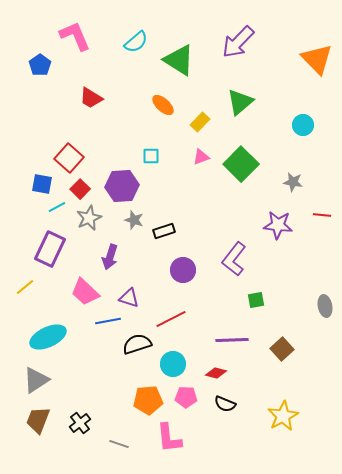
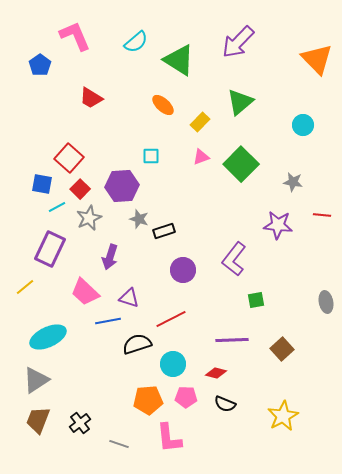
gray star at (134, 220): moved 5 px right, 1 px up
gray ellipse at (325, 306): moved 1 px right, 4 px up
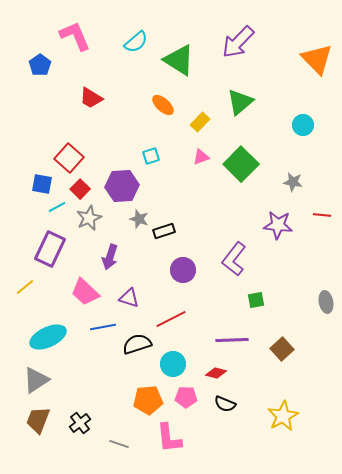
cyan square at (151, 156): rotated 18 degrees counterclockwise
blue line at (108, 321): moved 5 px left, 6 px down
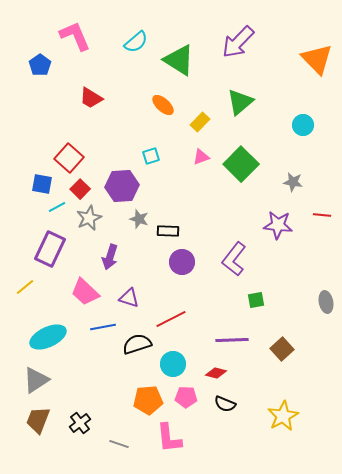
black rectangle at (164, 231): moved 4 px right; rotated 20 degrees clockwise
purple circle at (183, 270): moved 1 px left, 8 px up
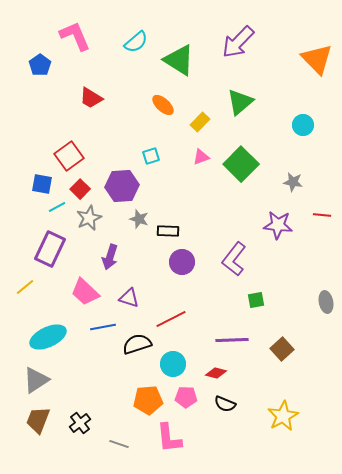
red square at (69, 158): moved 2 px up; rotated 12 degrees clockwise
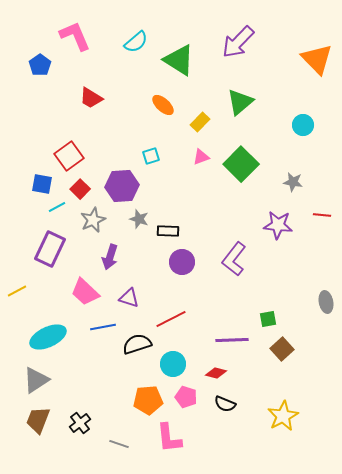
gray star at (89, 218): moved 4 px right, 2 px down
yellow line at (25, 287): moved 8 px left, 4 px down; rotated 12 degrees clockwise
green square at (256, 300): moved 12 px right, 19 px down
pink pentagon at (186, 397): rotated 15 degrees clockwise
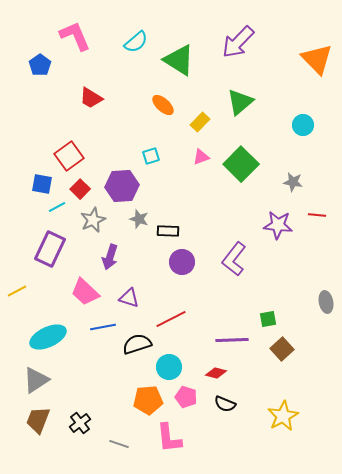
red line at (322, 215): moved 5 px left
cyan circle at (173, 364): moved 4 px left, 3 px down
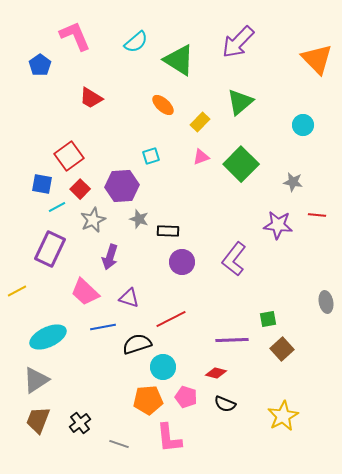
cyan circle at (169, 367): moved 6 px left
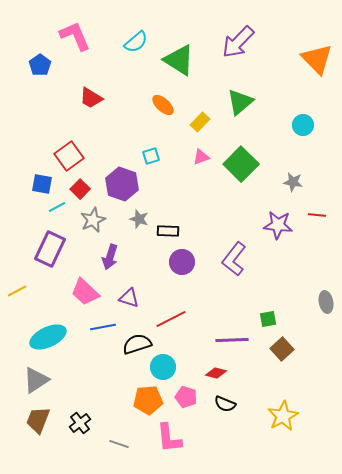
purple hexagon at (122, 186): moved 2 px up; rotated 24 degrees clockwise
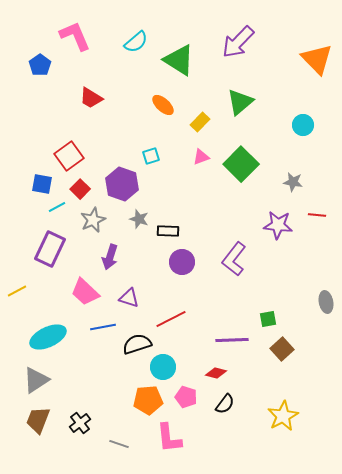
black semicircle at (225, 404): rotated 75 degrees counterclockwise
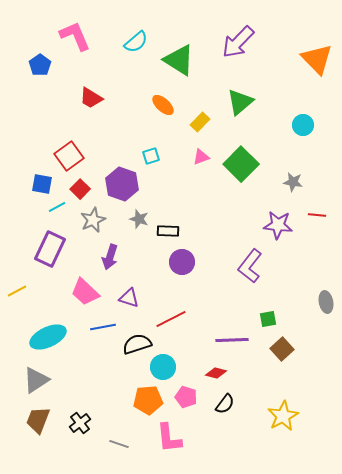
purple L-shape at (234, 259): moved 16 px right, 7 px down
